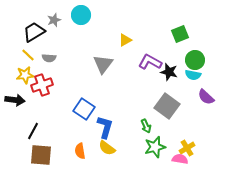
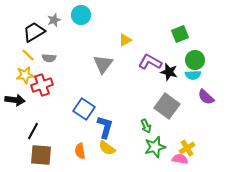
cyan semicircle: rotated 14 degrees counterclockwise
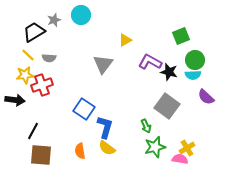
green square: moved 1 px right, 2 px down
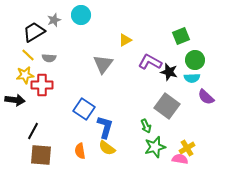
cyan semicircle: moved 1 px left, 3 px down
red cross: rotated 20 degrees clockwise
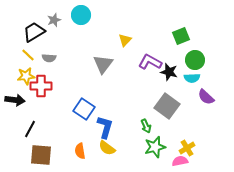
yellow triangle: rotated 16 degrees counterclockwise
yellow star: moved 1 px right, 1 px down
red cross: moved 1 px left, 1 px down
black line: moved 3 px left, 2 px up
pink semicircle: moved 2 px down; rotated 21 degrees counterclockwise
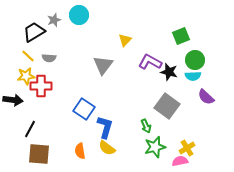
cyan circle: moved 2 px left
yellow line: moved 1 px down
gray triangle: moved 1 px down
cyan semicircle: moved 1 px right, 2 px up
black arrow: moved 2 px left
brown square: moved 2 px left, 1 px up
